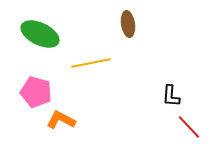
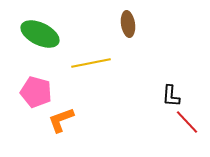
orange L-shape: rotated 48 degrees counterclockwise
red line: moved 2 px left, 5 px up
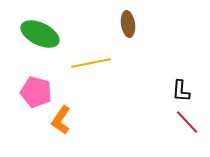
black L-shape: moved 10 px right, 5 px up
orange L-shape: rotated 36 degrees counterclockwise
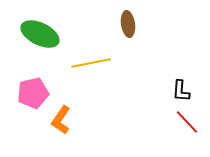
pink pentagon: moved 3 px left, 1 px down; rotated 28 degrees counterclockwise
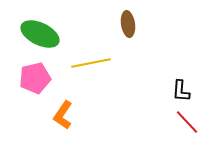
pink pentagon: moved 2 px right, 15 px up
orange L-shape: moved 2 px right, 5 px up
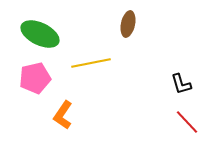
brown ellipse: rotated 20 degrees clockwise
black L-shape: moved 7 px up; rotated 20 degrees counterclockwise
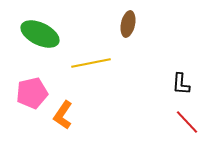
pink pentagon: moved 3 px left, 15 px down
black L-shape: rotated 20 degrees clockwise
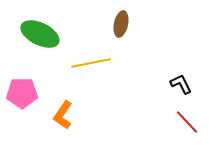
brown ellipse: moved 7 px left
black L-shape: rotated 150 degrees clockwise
pink pentagon: moved 10 px left; rotated 12 degrees clockwise
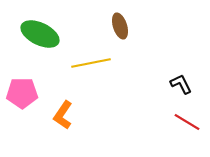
brown ellipse: moved 1 px left, 2 px down; rotated 30 degrees counterclockwise
red line: rotated 16 degrees counterclockwise
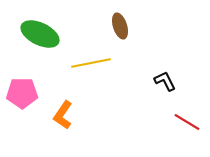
black L-shape: moved 16 px left, 3 px up
